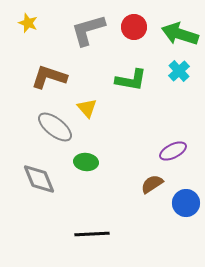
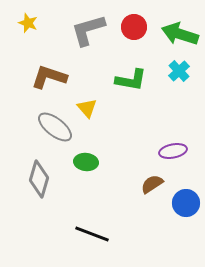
purple ellipse: rotated 16 degrees clockwise
gray diamond: rotated 39 degrees clockwise
black line: rotated 24 degrees clockwise
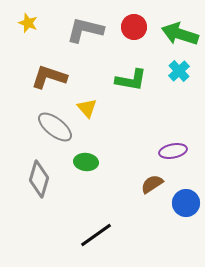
gray L-shape: moved 3 px left; rotated 30 degrees clockwise
black line: moved 4 px right, 1 px down; rotated 56 degrees counterclockwise
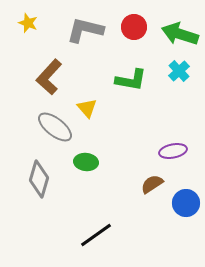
brown L-shape: rotated 66 degrees counterclockwise
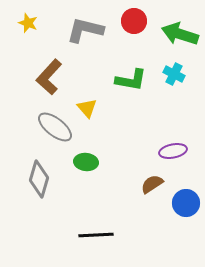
red circle: moved 6 px up
cyan cross: moved 5 px left, 3 px down; rotated 20 degrees counterclockwise
black line: rotated 32 degrees clockwise
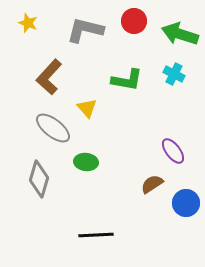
green L-shape: moved 4 px left
gray ellipse: moved 2 px left, 1 px down
purple ellipse: rotated 64 degrees clockwise
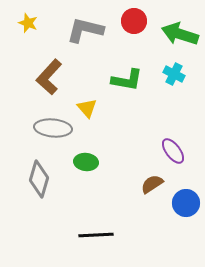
gray ellipse: rotated 33 degrees counterclockwise
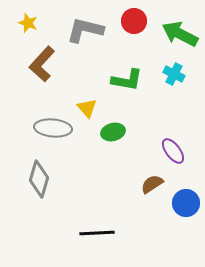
green arrow: rotated 9 degrees clockwise
brown L-shape: moved 7 px left, 13 px up
green ellipse: moved 27 px right, 30 px up; rotated 20 degrees counterclockwise
black line: moved 1 px right, 2 px up
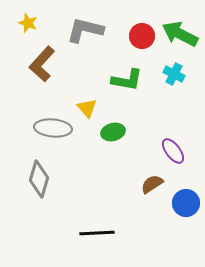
red circle: moved 8 px right, 15 px down
